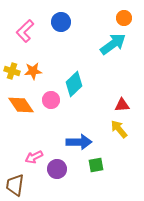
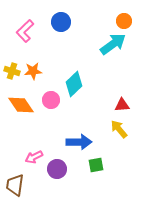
orange circle: moved 3 px down
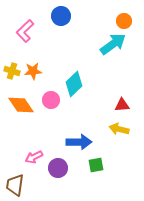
blue circle: moved 6 px up
yellow arrow: rotated 36 degrees counterclockwise
purple circle: moved 1 px right, 1 px up
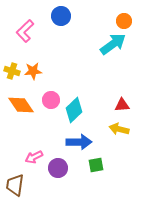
cyan diamond: moved 26 px down
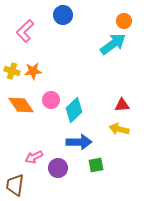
blue circle: moved 2 px right, 1 px up
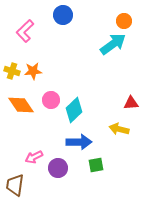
red triangle: moved 9 px right, 2 px up
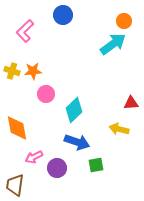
pink circle: moved 5 px left, 6 px up
orange diamond: moved 4 px left, 23 px down; rotated 24 degrees clockwise
blue arrow: moved 2 px left; rotated 20 degrees clockwise
purple circle: moved 1 px left
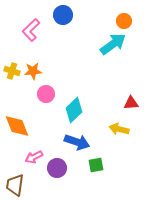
pink L-shape: moved 6 px right, 1 px up
orange diamond: moved 2 px up; rotated 12 degrees counterclockwise
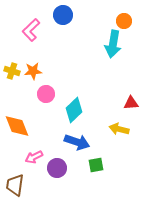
cyan arrow: rotated 136 degrees clockwise
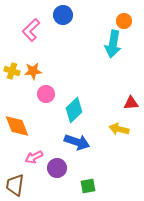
green square: moved 8 px left, 21 px down
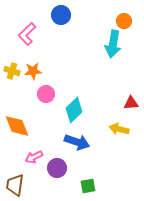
blue circle: moved 2 px left
pink L-shape: moved 4 px left, 4 px down
